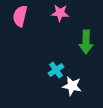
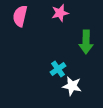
pink star: rotated 18 degrees counterclockwise
cyan cross: moved 2 px right, 1 px up
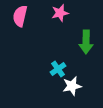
white star: rotated 24 degrees counterclockwise
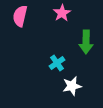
pink star: moved 2 px right; rotated 18 degrees counterclockwise
cyan cross: moved 1 px left, 6 px up
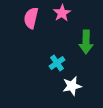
pink semicircle: moved 11 px right, 2 px down
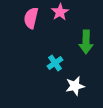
pink star: moved 2 px left, 1 px up
cyan cross: moved 2 px left
white star: moved 3 px right
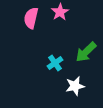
green arrow: moved 10 px down; rotated 45 degrees clockwise
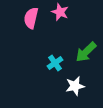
pink star: rotated 18 degrees counterclockwise
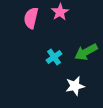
pink star: rotated 18 degrees clockwise
green arrow: rotated 15 degrees clockwise
cyan cross: moved 1 px left, 6 px up
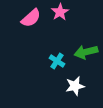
pink semicircle: rotated 145 degrees counterclockwise
green arrow: rotated 15 degrees clockwise
cyan cross: moved 3 px right, 4 px down; rotated 21 degrees counterclockwise
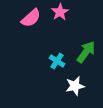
green arrow: rotated 140 degrees clockwise
